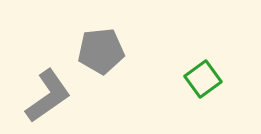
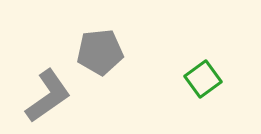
gray pentagon: moved 1 px left, 1 px down
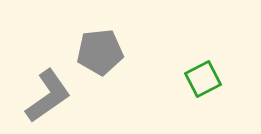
green square: rotated 9 degrees clockwise
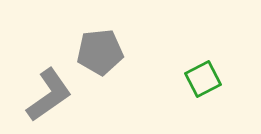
gray L-shape: moved 1 px right, 1 px up
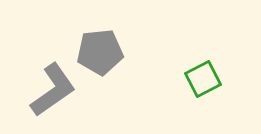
gray L-shape: moved 4 px right, 5 px up
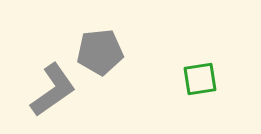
green square: moved 3 px left; rotated 18 degrees clockwise
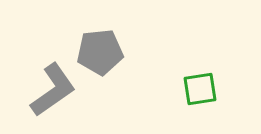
green square: moved 10 px down
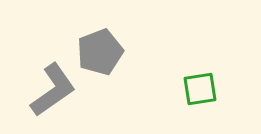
gray pentagon: rotated 15 degrees counterclockwise
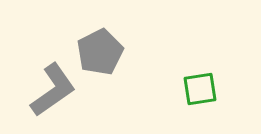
gray pentagon: rotated 6 degrees counterclockwise
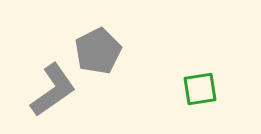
gray pentagon: moved 2 px left, 1 px up
